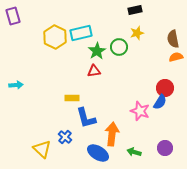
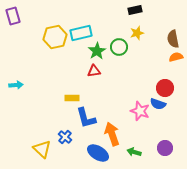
yellow hexagon: rotated 20 degrees clockwise
blue semicircle: moved 2 px left, 2 px down; rotated 77 degrees clockwise
orange arrow: rotated 25 degrees counterclockwise
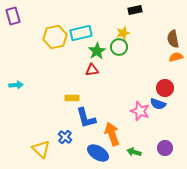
yellow star: moved 14 px left
red triangle: moved 2 px left, 1 px up
yellow triangle: moved 1 px left
